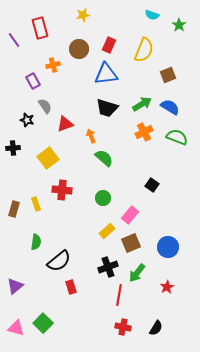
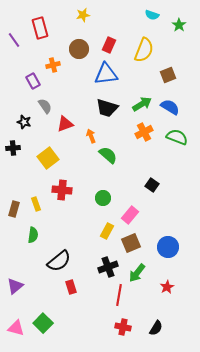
black star at (27, 120): moved 3 px left, 2 px down
green semicircle at (104, 158): moved 4 px right, 3 px up
yellow rectangle at (107, 231): rotated 21 degrees counterclockwise
green semicircle at (36, 242): moved 3 px left, 7 px up
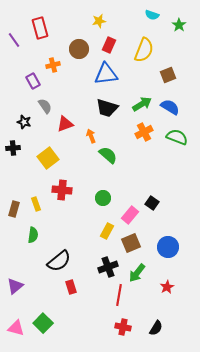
yellow star at (83, 15): moved 16 px right, 6 px down
black square at (152, 185): moved 18 px down
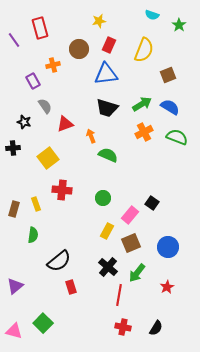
green semicircle at (108, 155): rotated 18 degrees counterclockwise
black cross at (108, 267): rotated 30 degrees counterclockwise
pink triangle at (16, 328): moved 2 px left, 3 px down
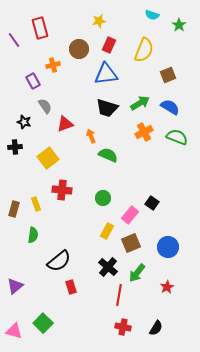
green arrow at (142, 104): moved 2 px left, 1 px up
black cross at (13, 148): moved 2 px right, 1 px up
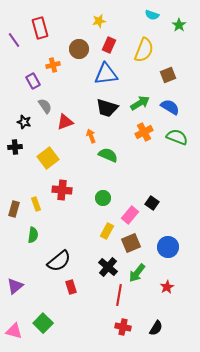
red triangle at (65, 124): moved 2 px up
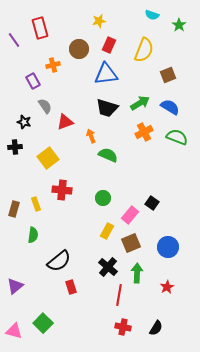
green arrow at (137, 273): rotated 144 degrees clockwise
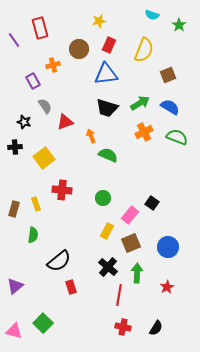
yellow square at (48, 158): moved 4 px left
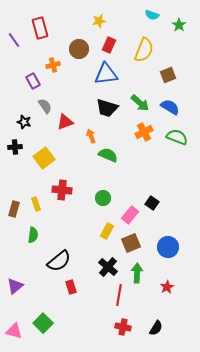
green arrow at (140, 103): rotated 72 degrees clockwise
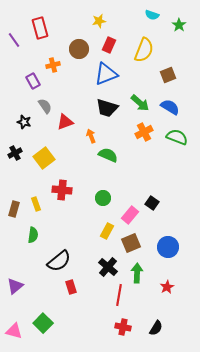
blue triangle at (106, 74): rotated 15 degrees counterclockwise
black cross at (15, 147): moved 6 px down; rotated 24 degrees counterclockwise
